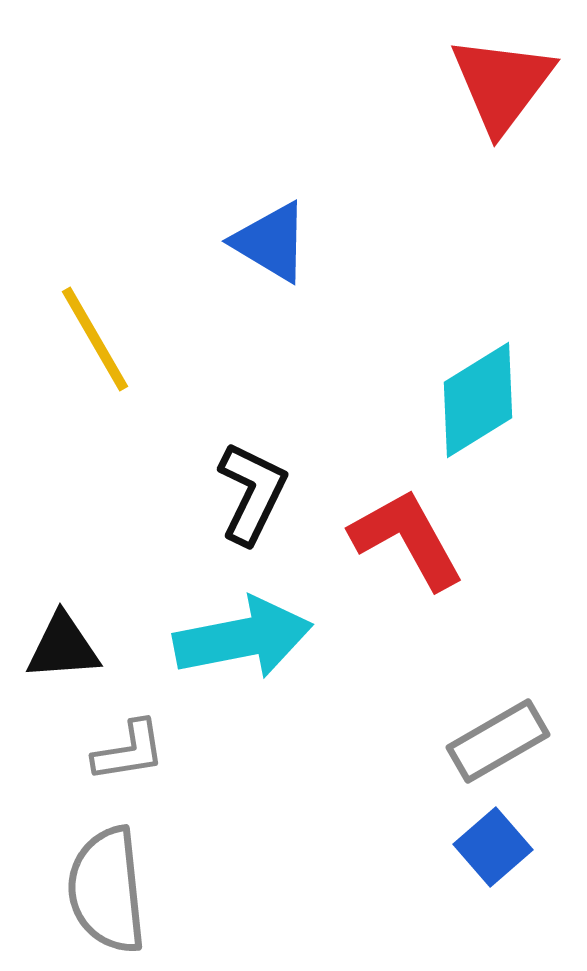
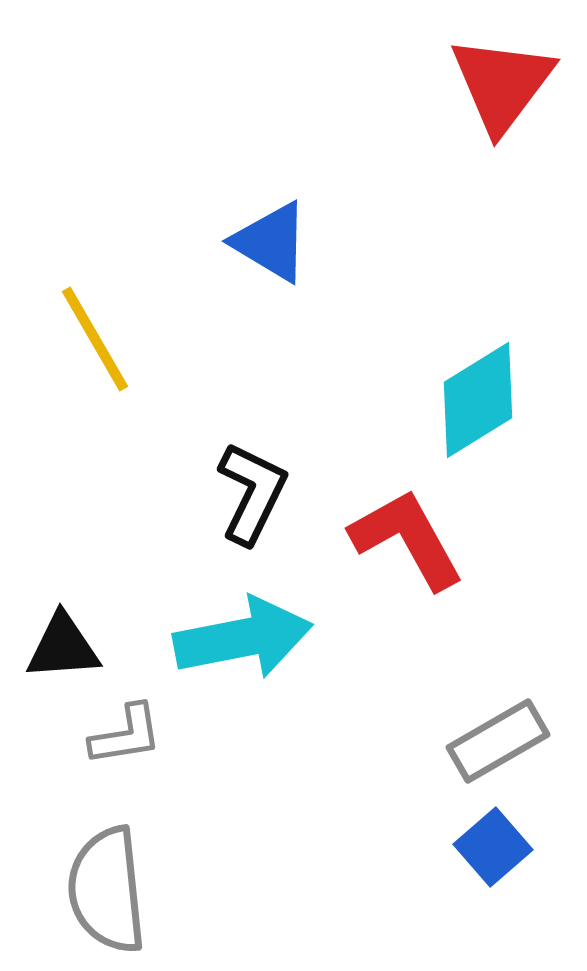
gray L-shape: moved 3 px left, 16 px up
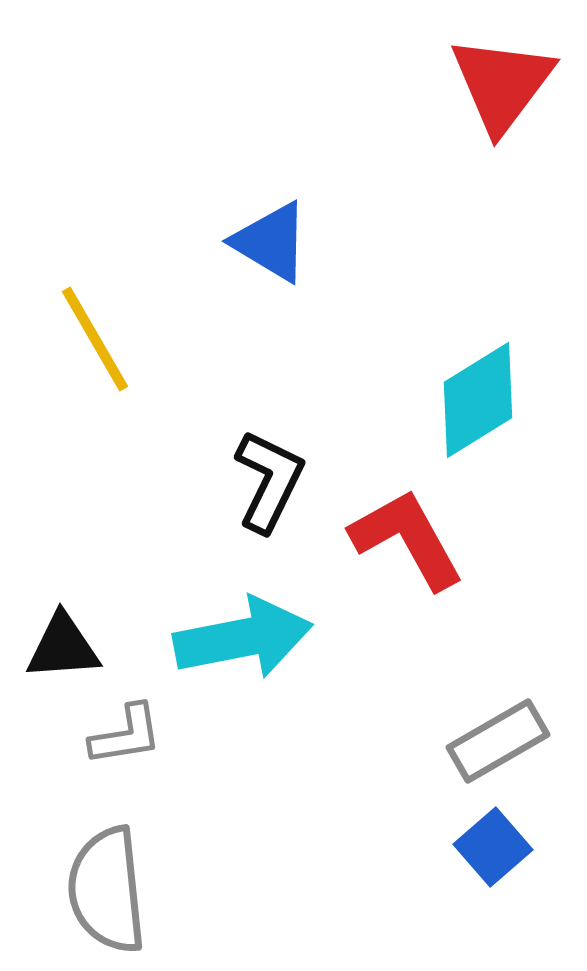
black L-shape: moved 17 px right, 12 px up
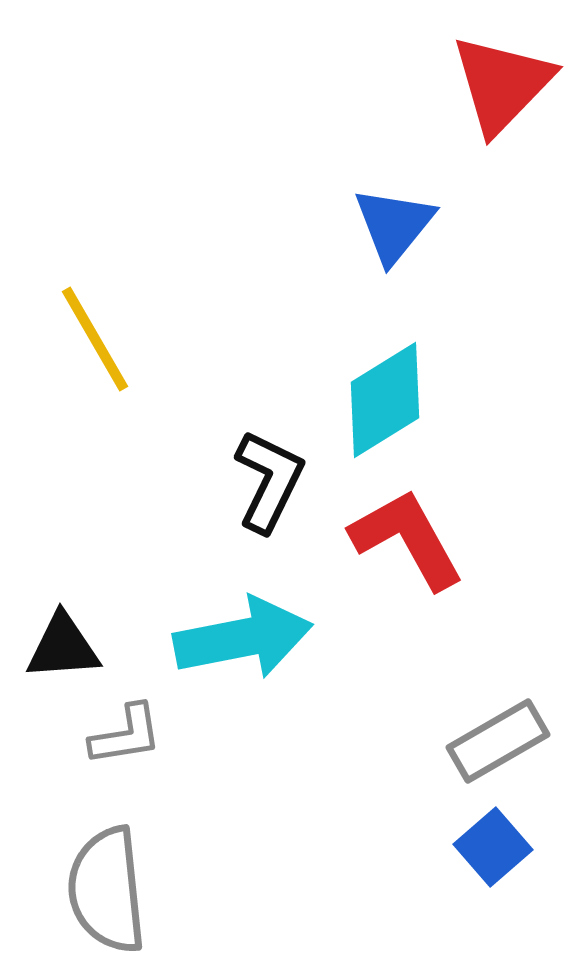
red triangle: rotated 7 degrees clockwise
blue triangle: moved 123 px right, 17 px up; rotated 38 degrees clockwise
cyan diamond: moved 93 px left
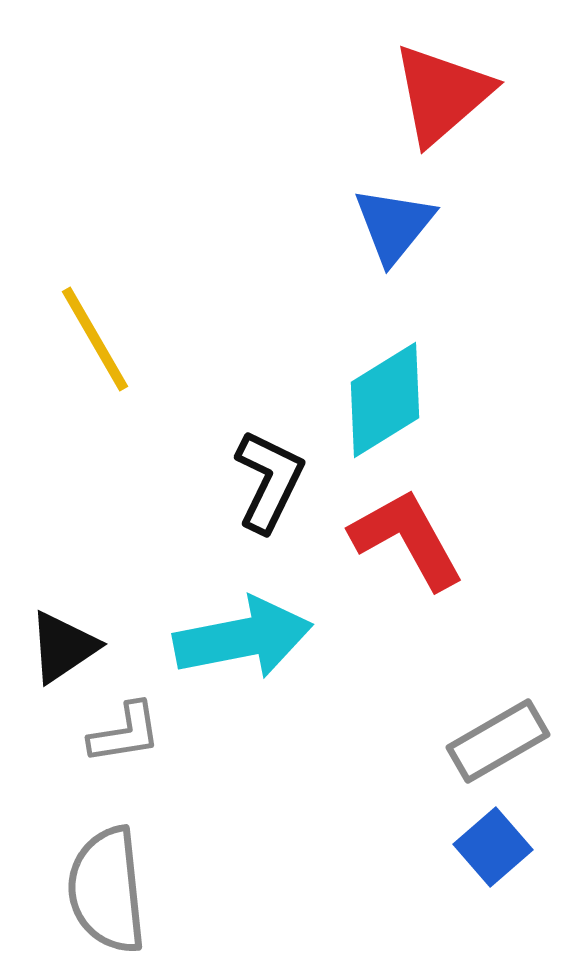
red triangle: moved 60 px left, 10 px down; rotated 5 degrees clockwise
black triangle: rotated 30 degrees counterclockwise
gray L-shape: moved 1 px left, 2 px up
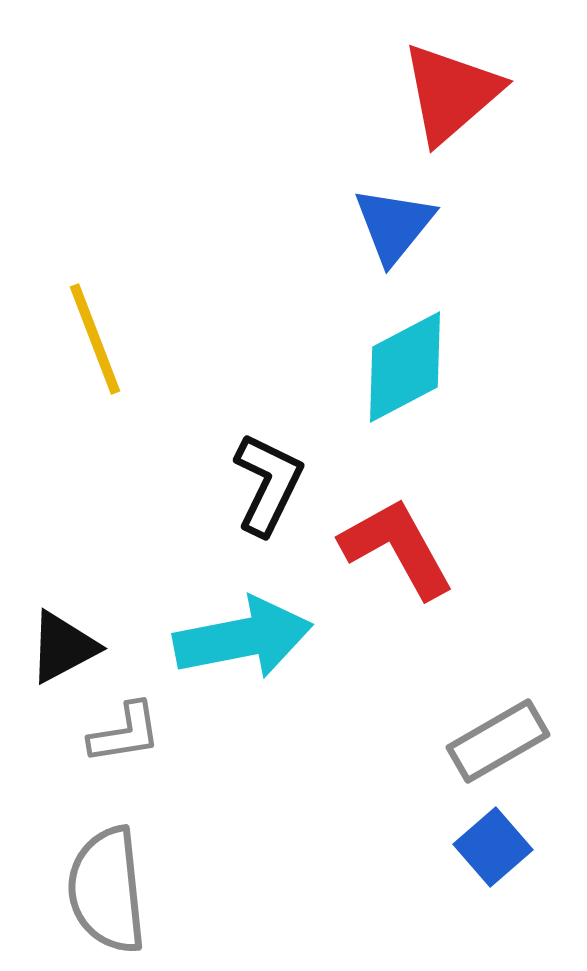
red triangle: moved 9 px right, 1 px up
yellow line: rotated 9 degrees clockwise
cyan diamond: moved 20 px right, 33 px up; rotated 4 degrees clockwise
black L-shape: moved 1 px left, 3 px down
red L-shape: moved 10 px left, 9 px down
black triangle: rotated 6 degrees clockwise
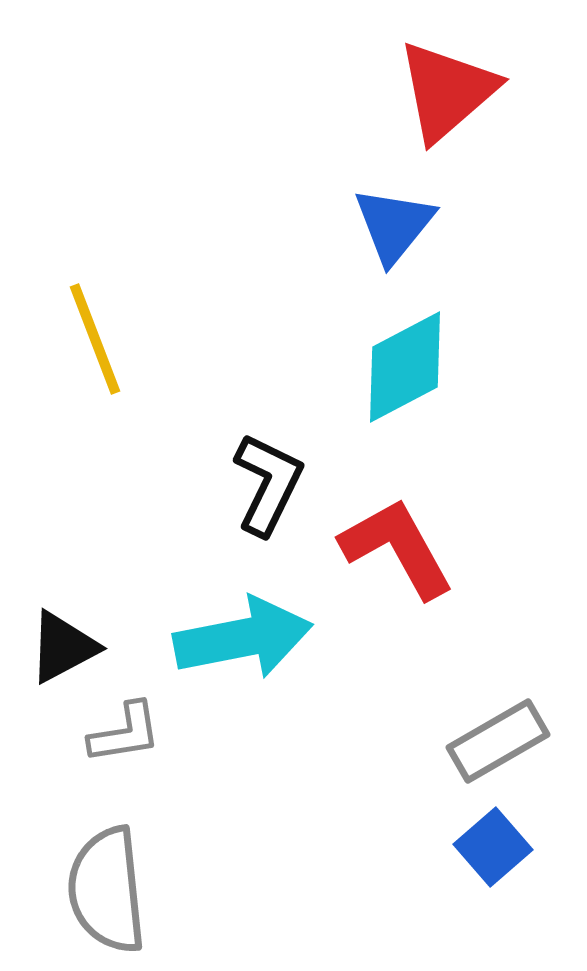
red triangle: moved 4 px left, 2 px up
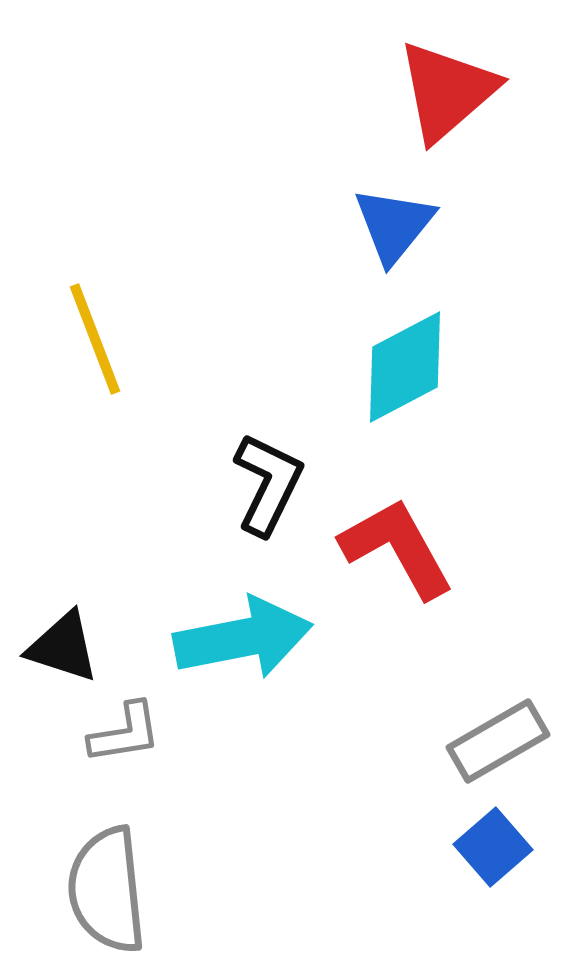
black triangle: rotated 46 degrees clockwise
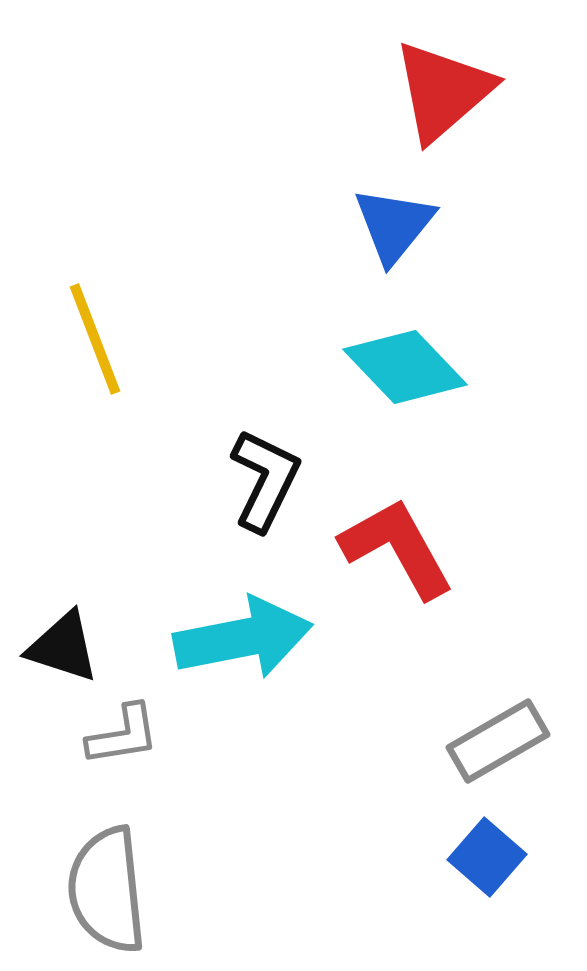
red triangle: moved 4 px left
cyan diamond: rotated 74 degrees clockwise
black L-shape: moved 3 px left, 4 px up
gray L-shape: moved 2 px left, 2 px down
blue square: moved 6 px left, 10 px down; rotated 8 degrees counterclockwise
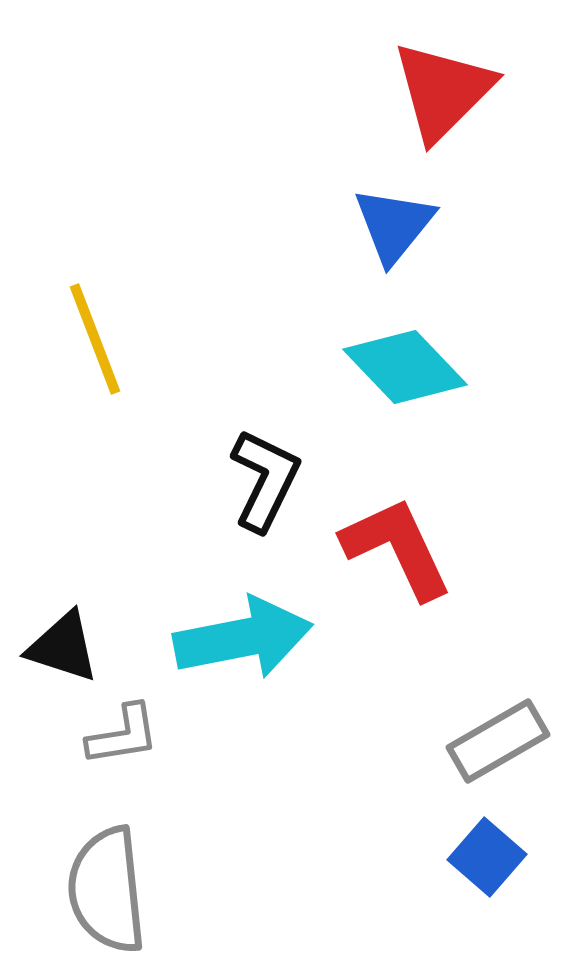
red triangle: rotated 4 degrees counterclockwise
red L-shape: rotated 4 degrees clockwise
